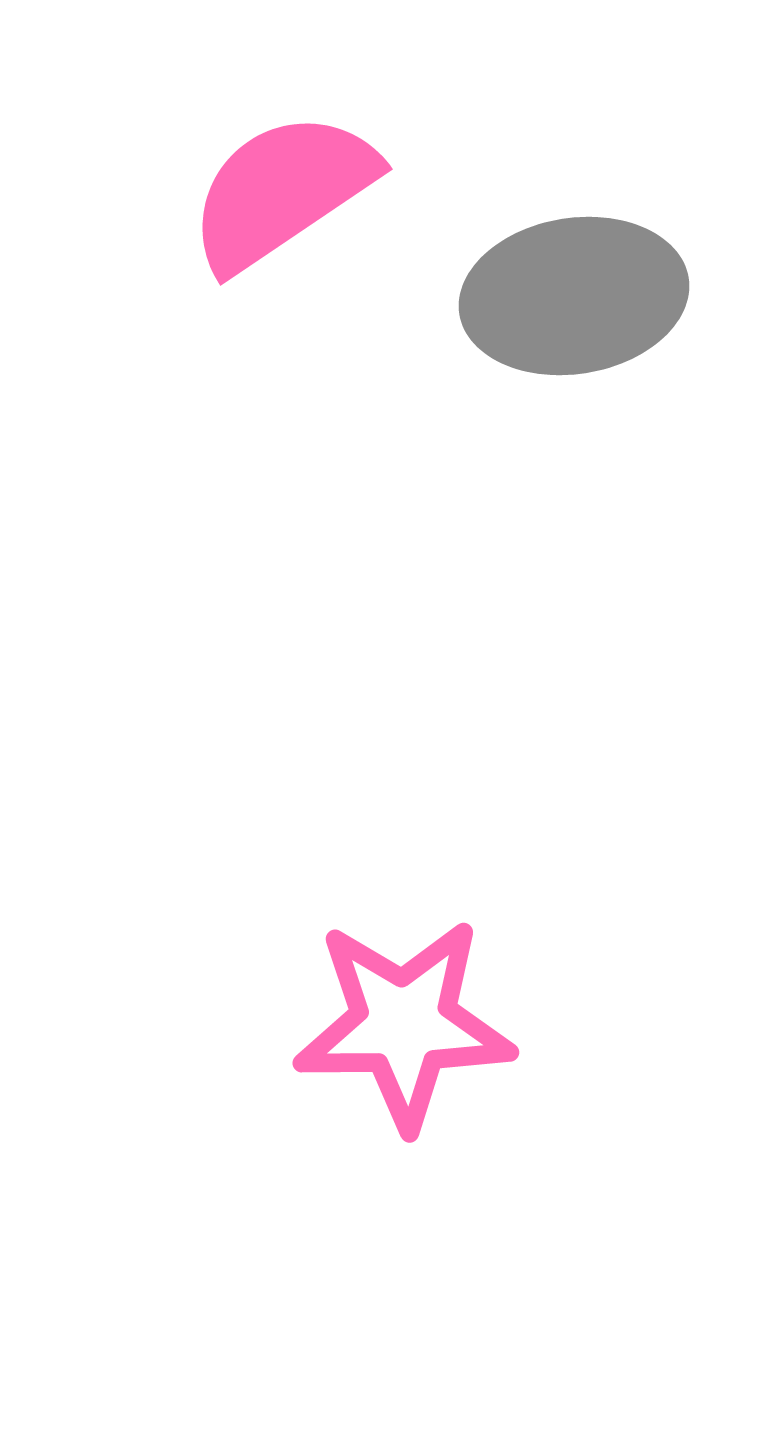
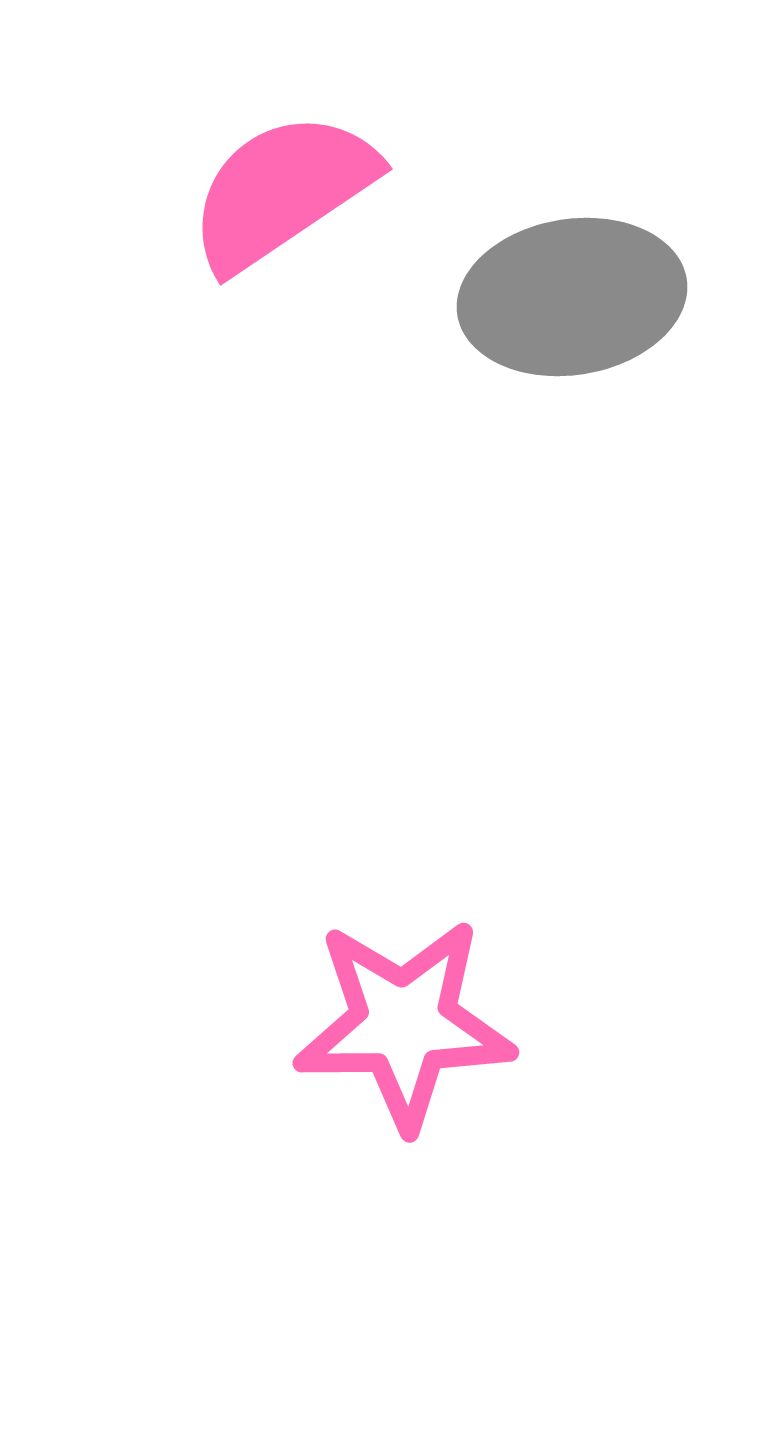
gray ellipse: moved 2 px left, 1 px down
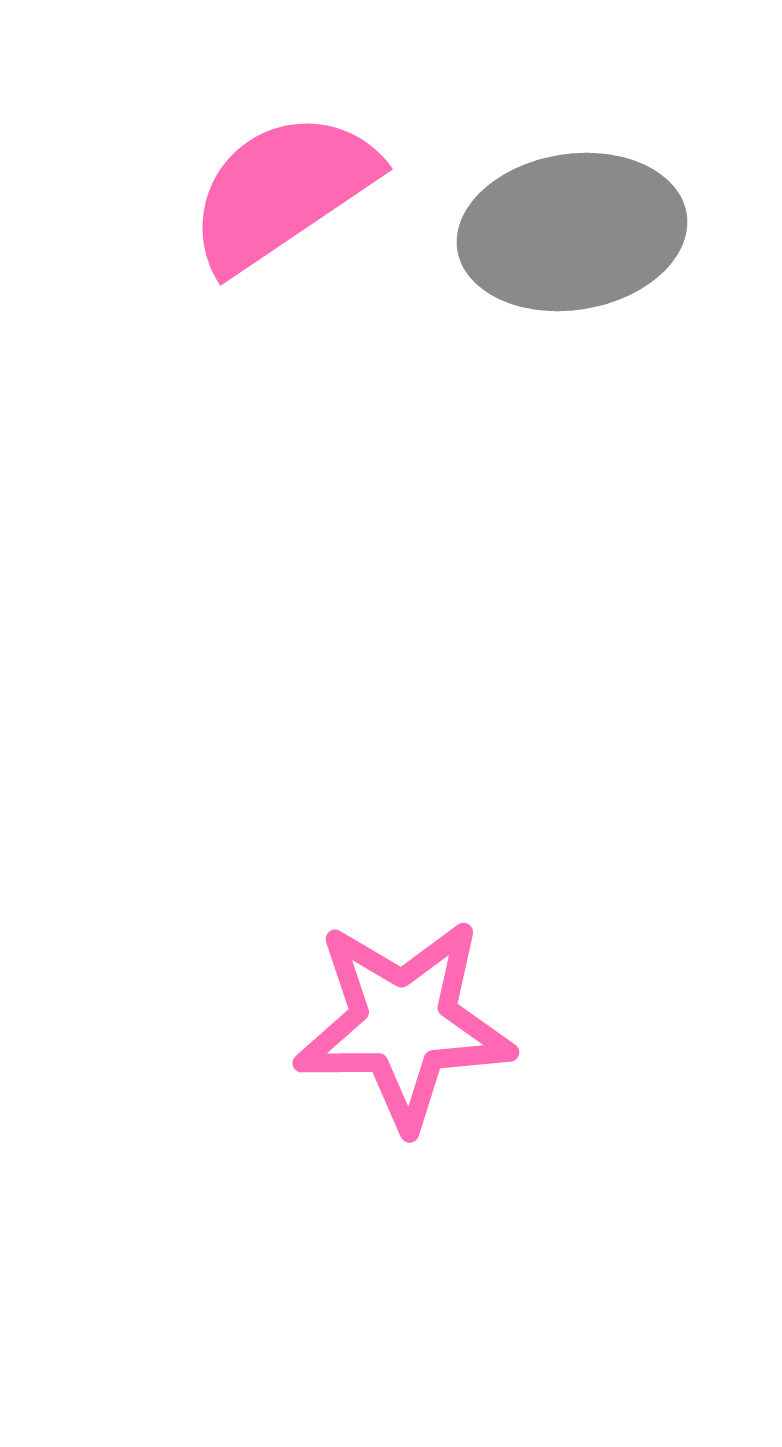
gray ellipse: moved 65 px up
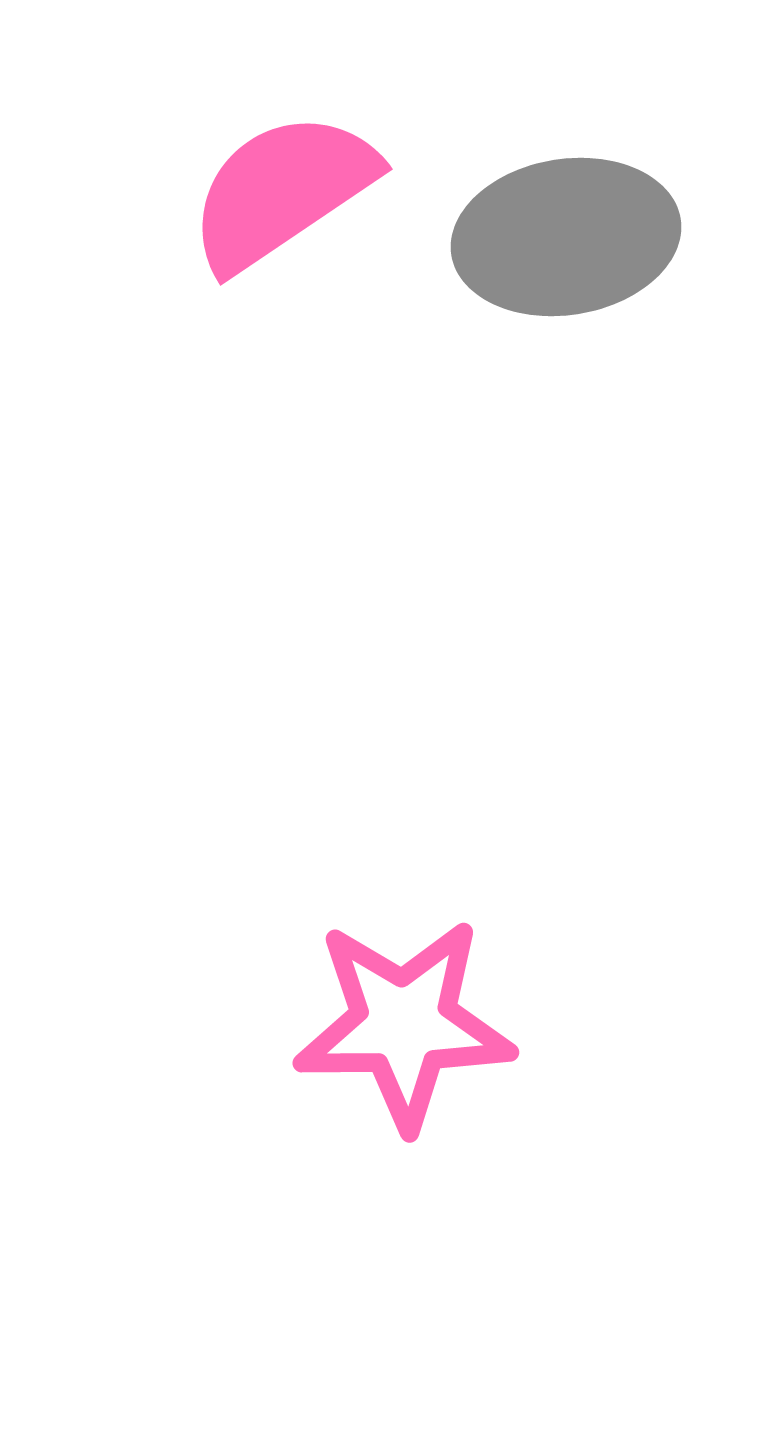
gray ellipse: moved 6 px left, 5 px down
